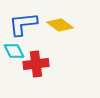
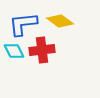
yellow diamond: moved 4 px up
red cross: moved 6 px right, 14 px up
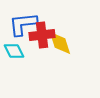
yellow diamond: moved 22 px down; rotated 36 degrees clockwise
red cross: moved 15 px up
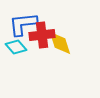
cyan diamond: moved 2 px right, 4 px up; rotated 15 degrees counterclockwise
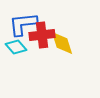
yellow diamond: moved 2 px right
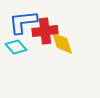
blue L-shape: moved 2 px up
red cross: moved 3 px right, 4 px up
